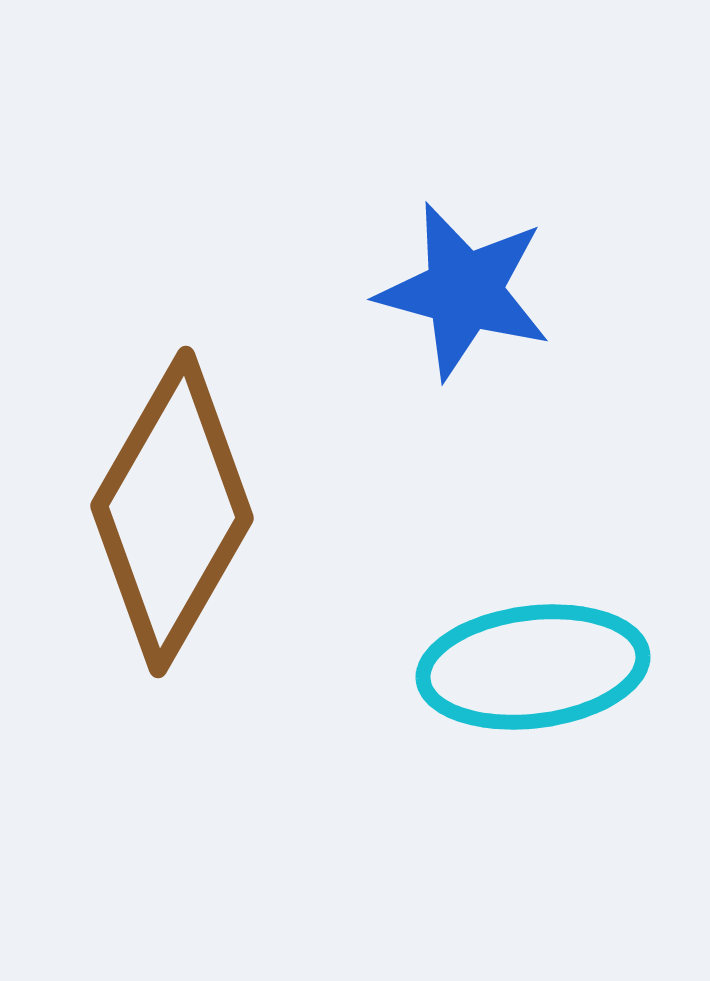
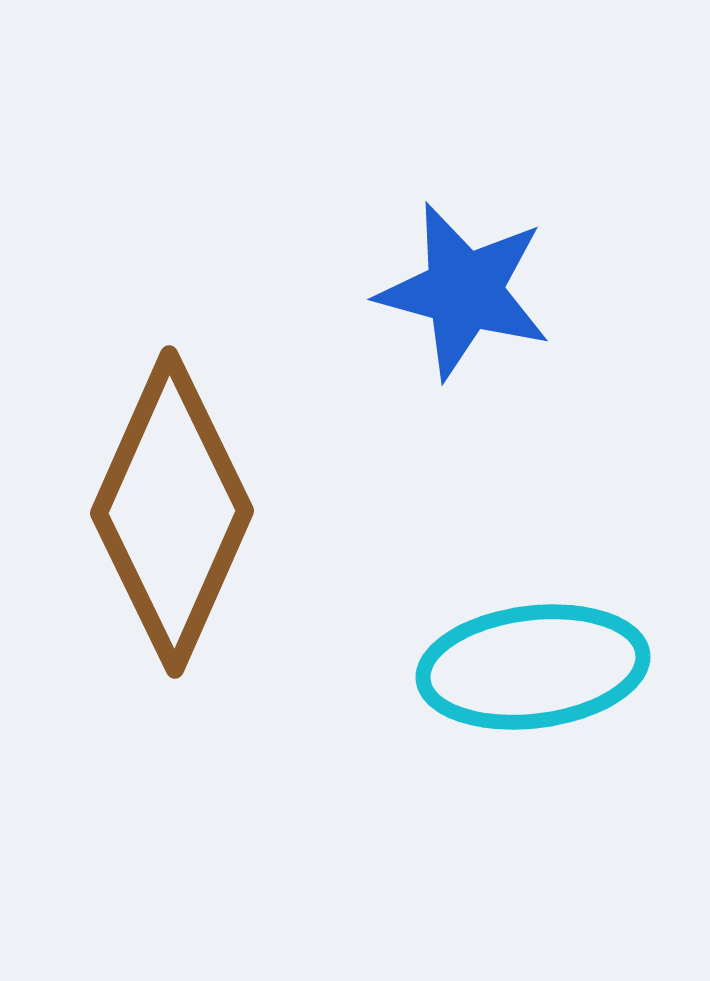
brown diamond: rotated 6 degrees counterclockwise
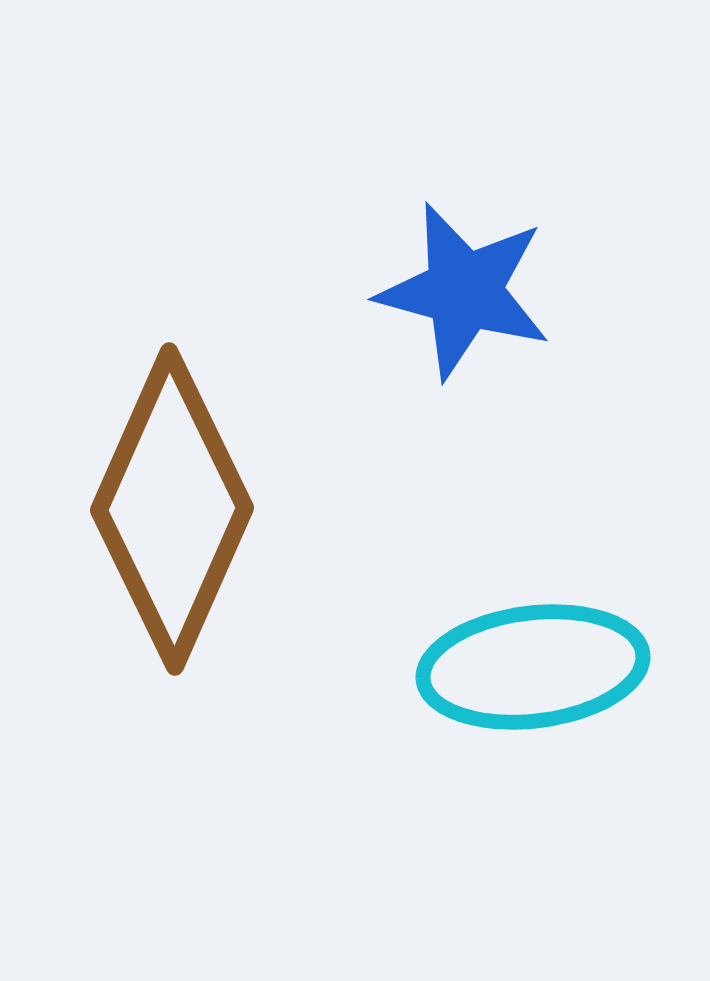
brown diamond: moved 3 px up
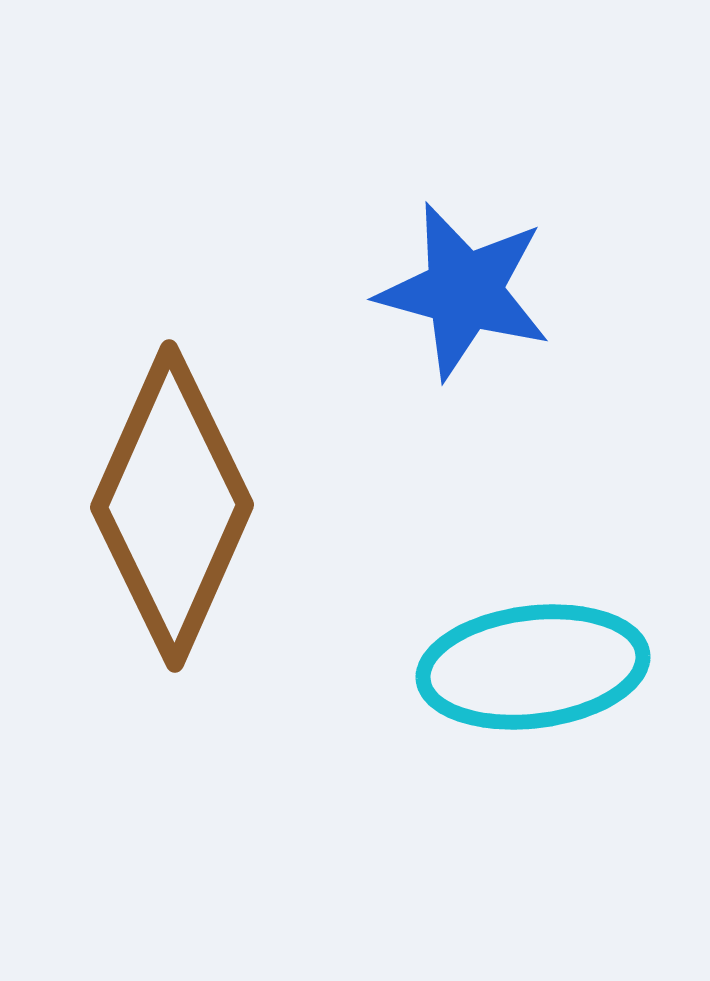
brown diamond: moved 3 px up
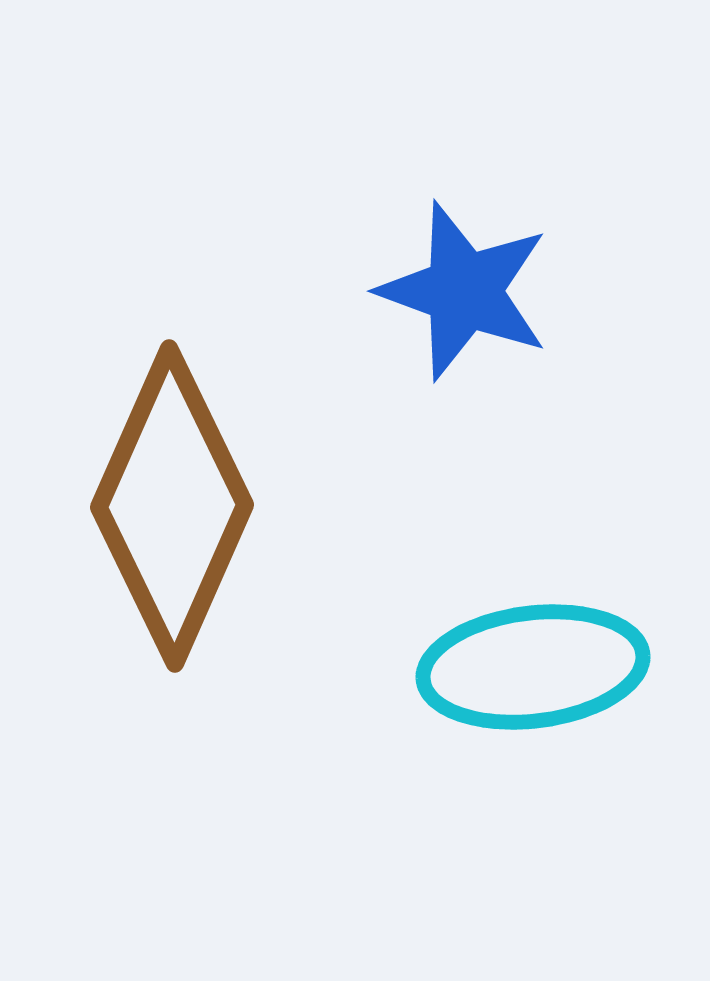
blue star: rotated 5 degrees clockwise
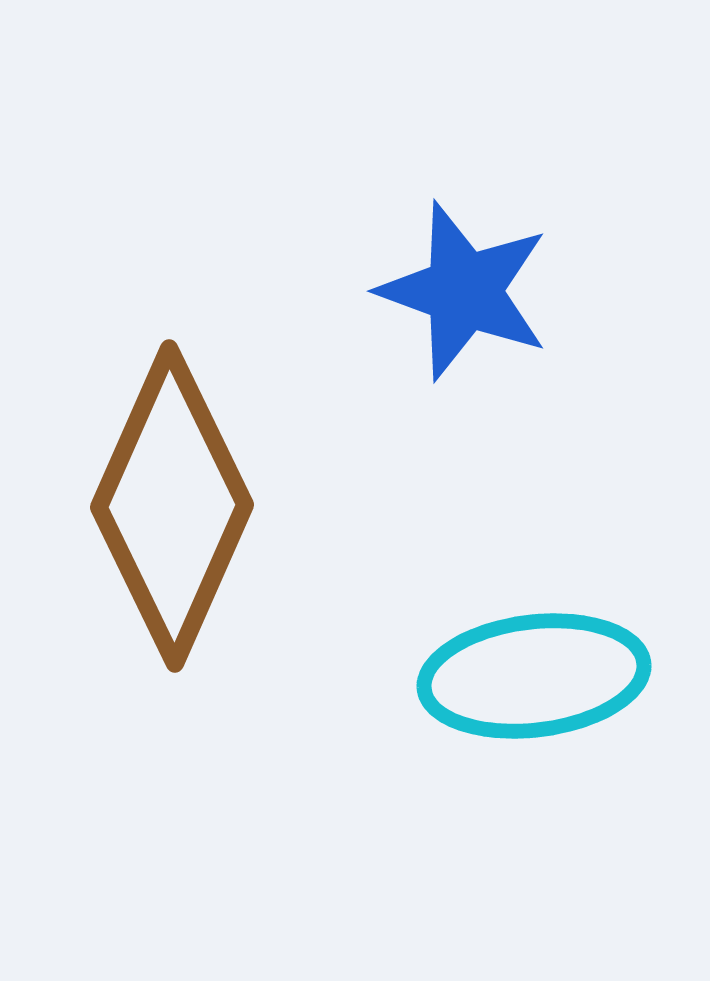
cyan ellipse: moved 1 px right, 9 px down
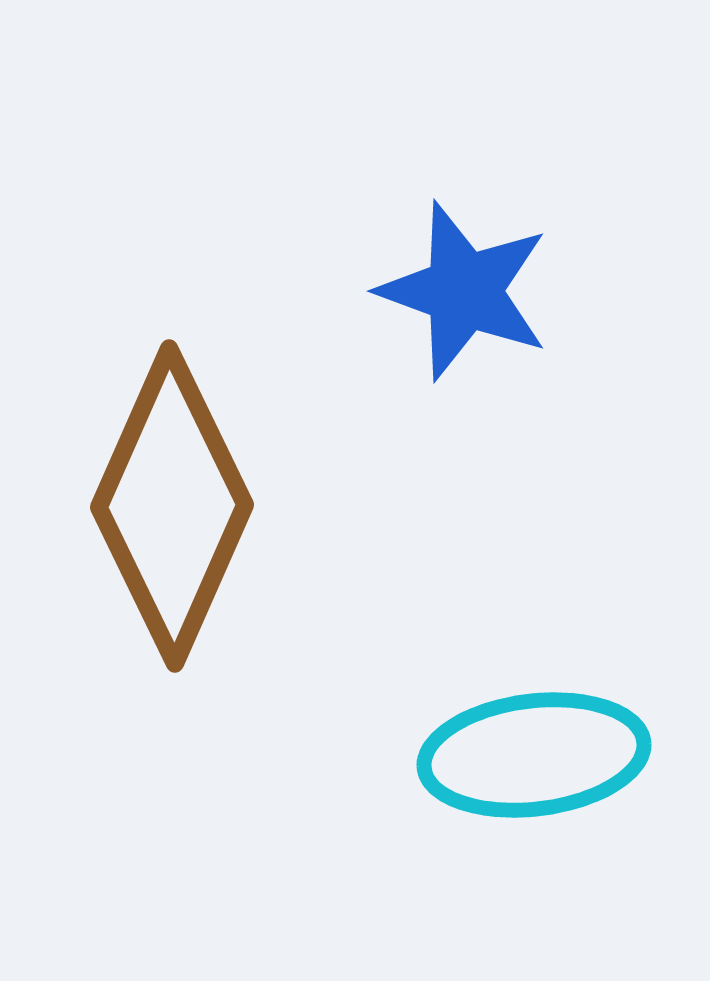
cyan ellipse: moved 79 px down
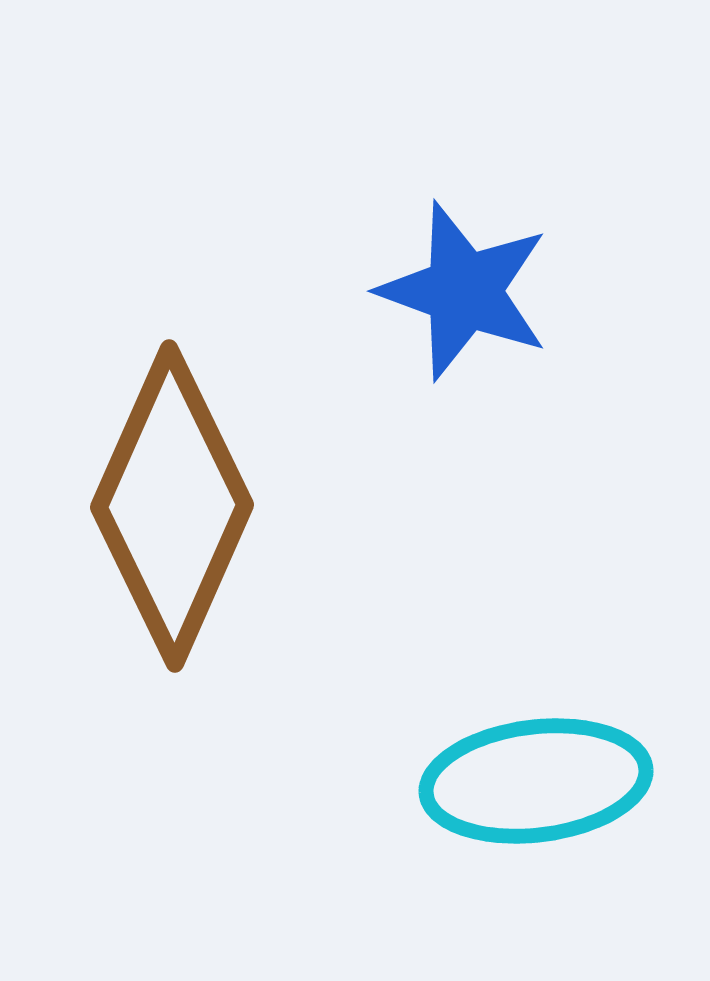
cyan ellipse: moved 2 px right, 26 px down
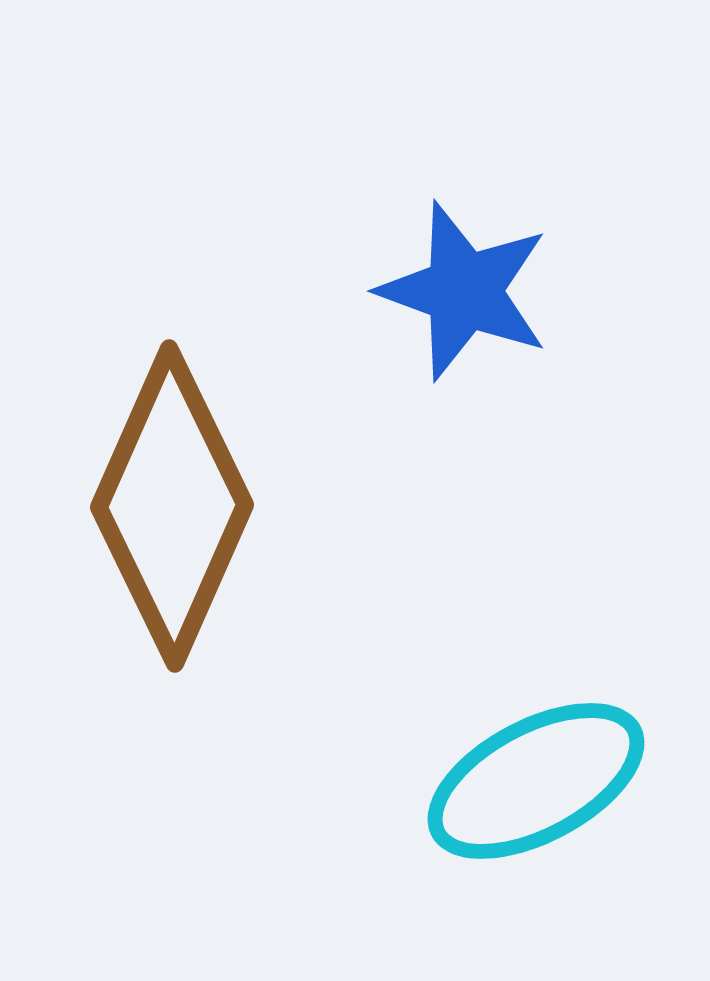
cyan ellipse: rotated 21 degrees counterclockwise
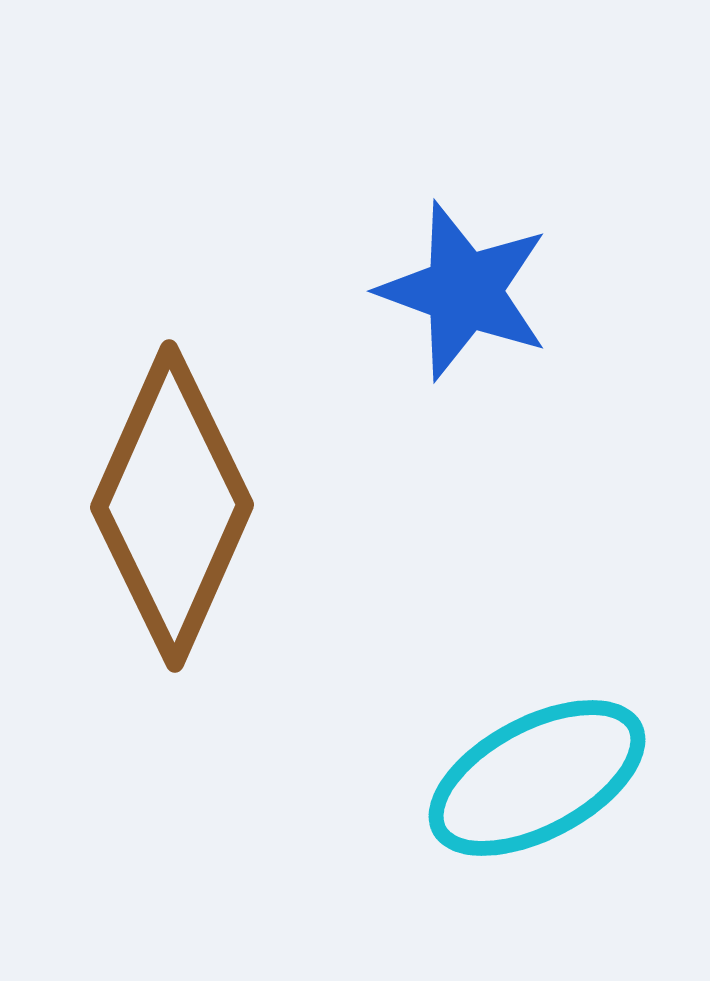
cyan ellipse: moved 1 px right, 3 px up
